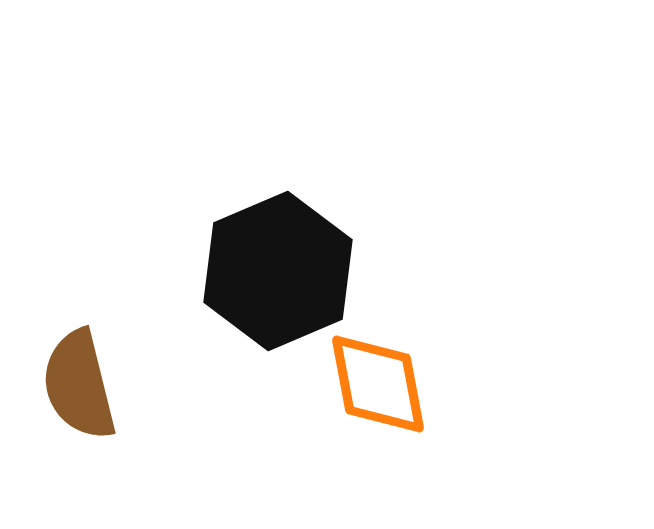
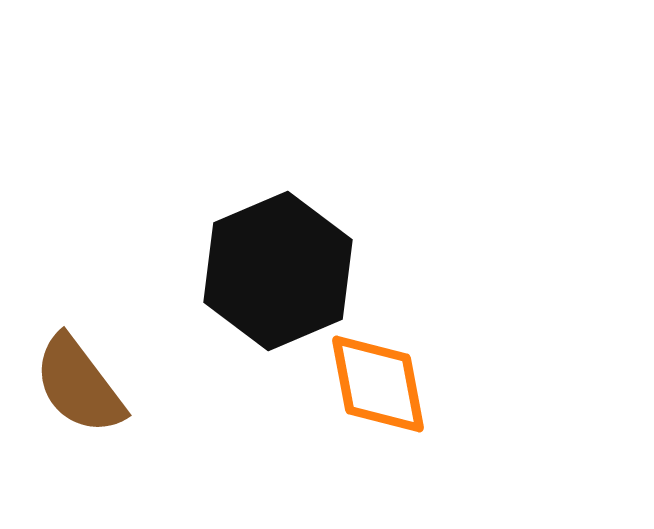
brown semicircle: rotated 23 degrees counterclockwise
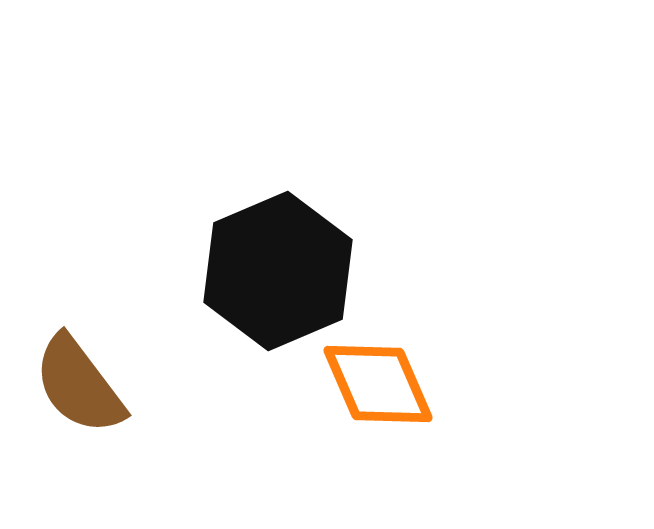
orange diamond: rotated 13 degrees counterclockwise
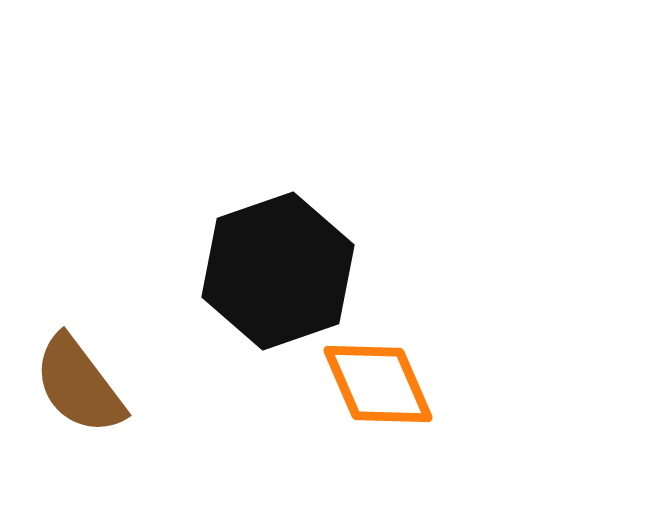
black hexagon: rotated 4 degrees clockwise
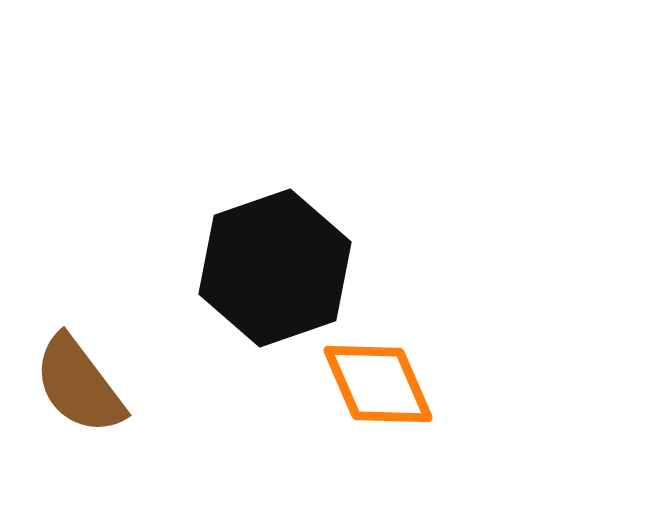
black hexagon: moved 3 px left, 3 px up
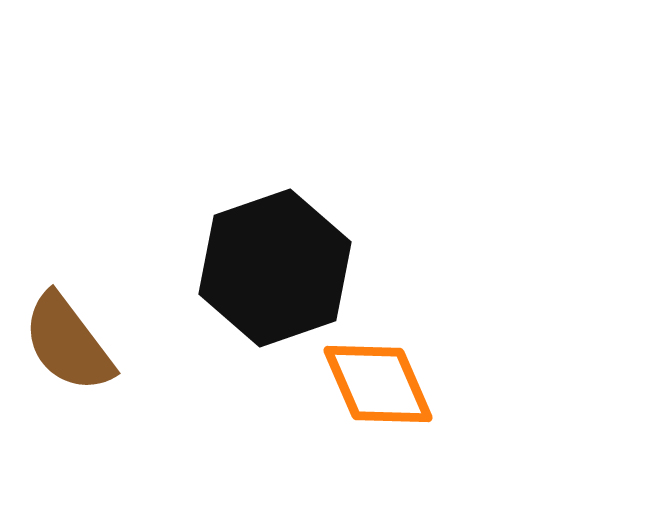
brown semicircle: moved 11 px left, 42 px up
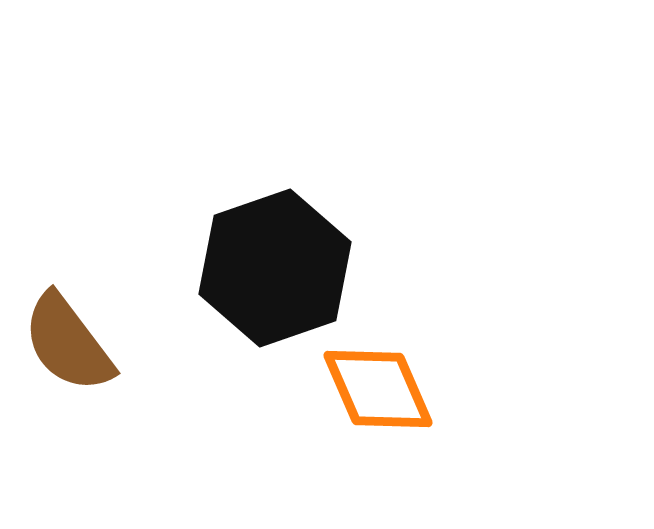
orange diamond: moved 5 px down
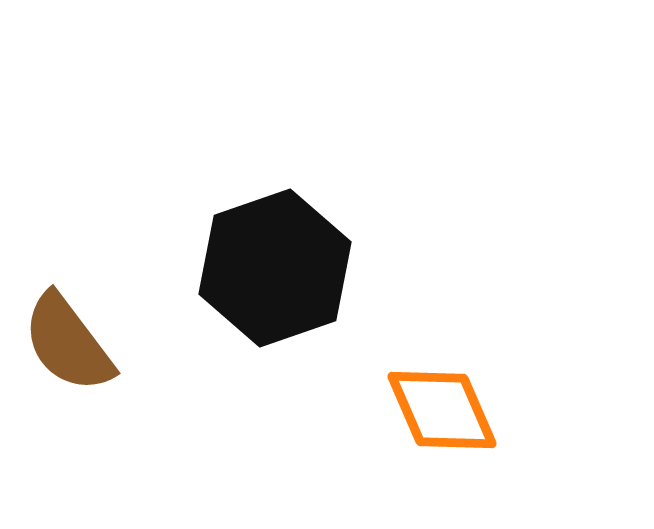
orange diamond: moved 64 px right, 21 px down
